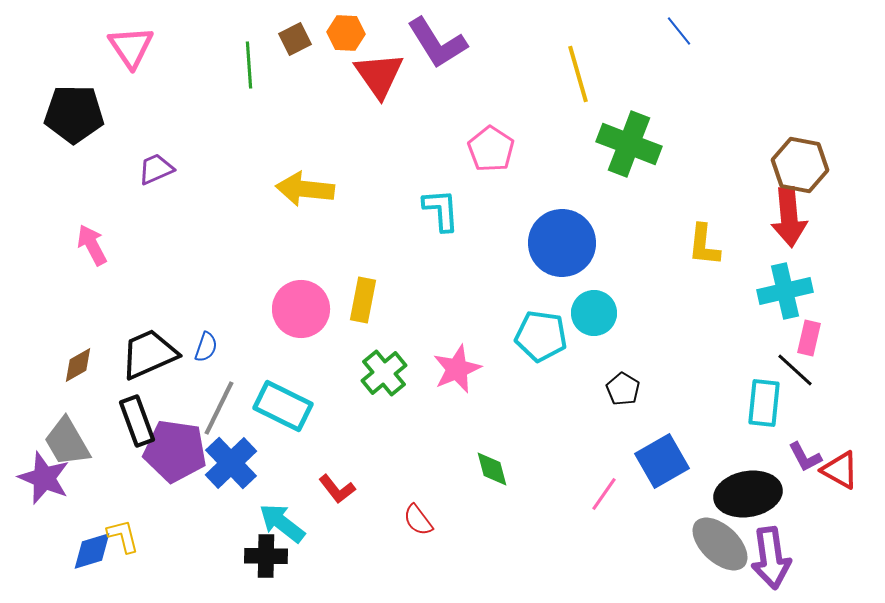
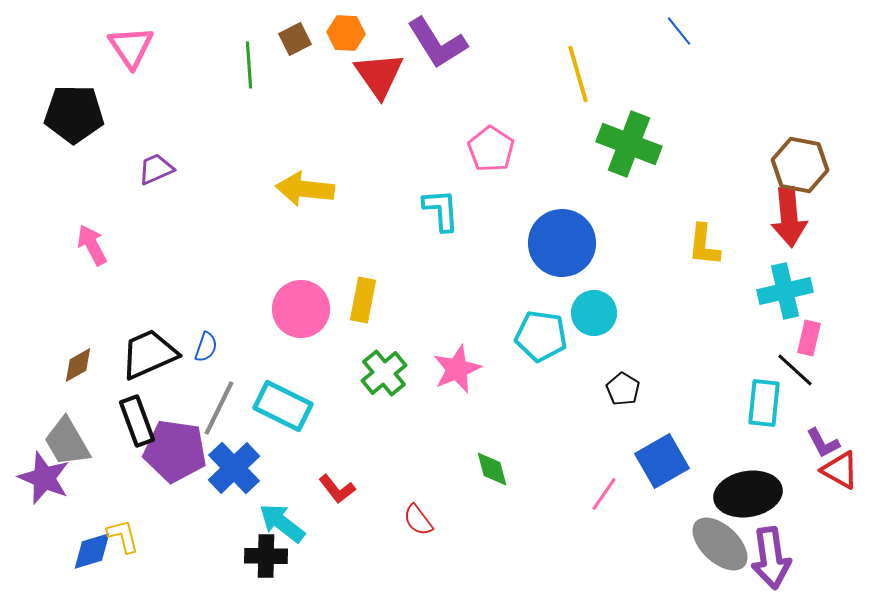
purple L-shape at (805, 457): moved 18 px right, 14 px up
blue cross at (231, 463): moved 3 px right, 5 px down
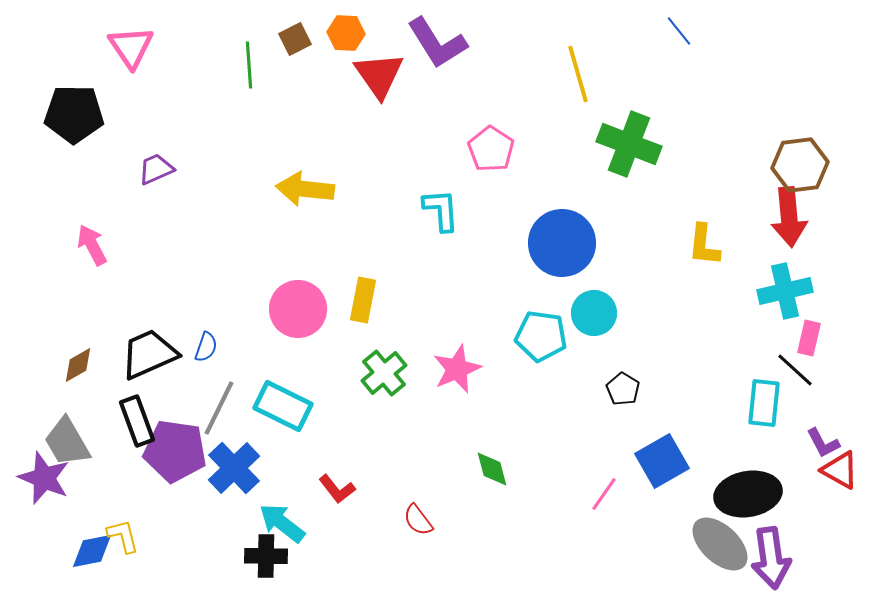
brown hexagon at (800, 165): rotated 18 degrees counterclockwise
pink circle at (301, 309): moved 3 px left
blue diamond at (92, 551): rotated 6 degrees clockwise
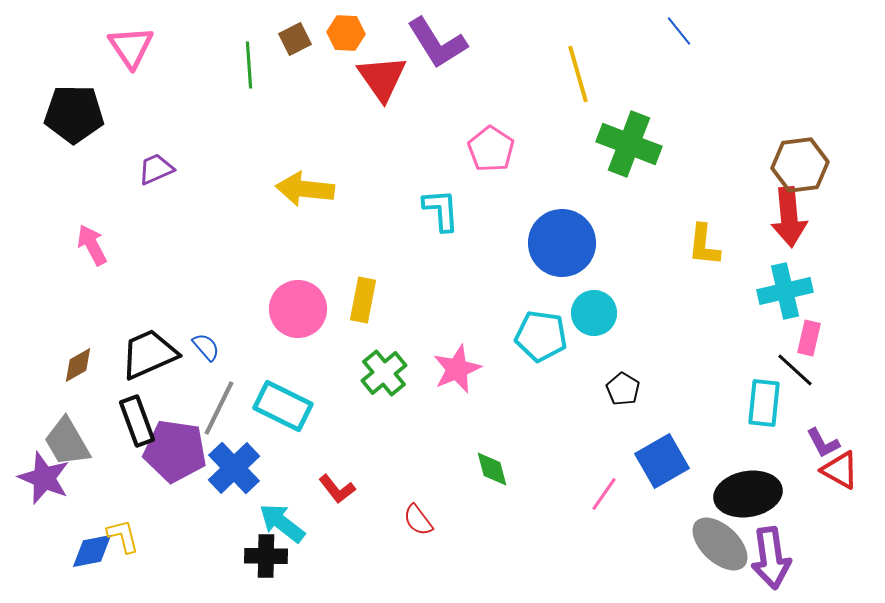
red triangle at (379, 75): moved 3 px right, 3 px down
blue semicircle at (206, 347): rotated 60 degrees counterclockwise
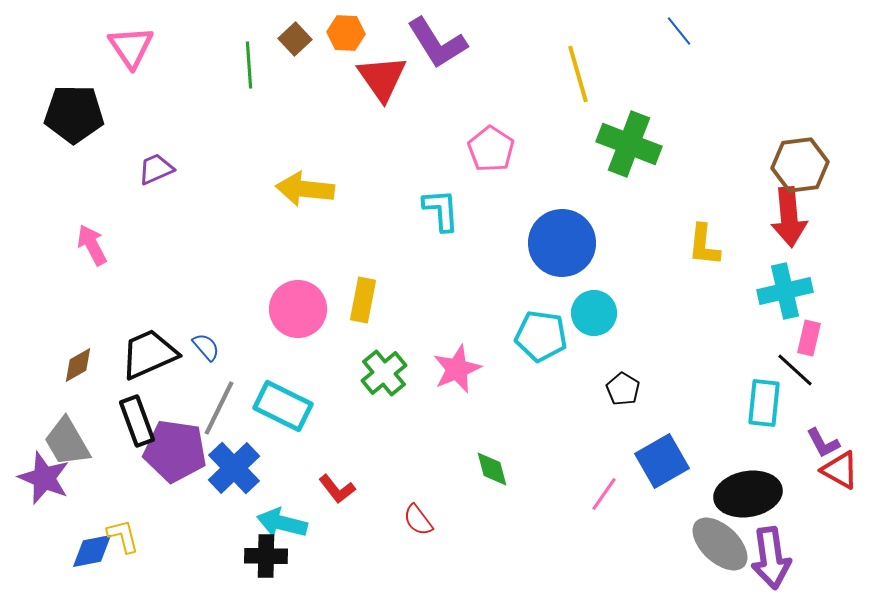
brown square at (295, 39): rotated 16 degrees counterclockwise
cyan arrow at (282, 523): rotated 24 degrees counterclockwise
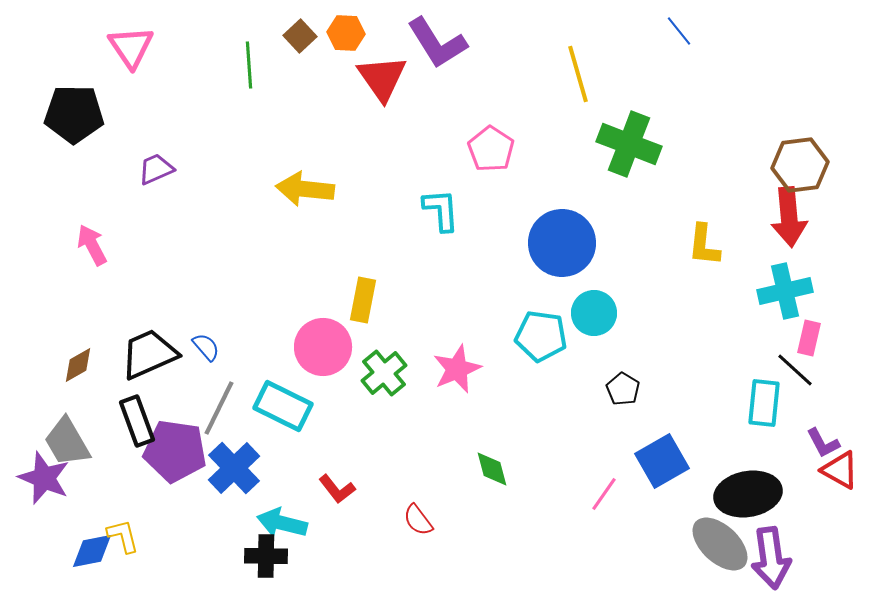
brown square at (295, 39): moved 5 px right, 3 px up
pink circle at (298, 309): moved 25 px right, 38 px down
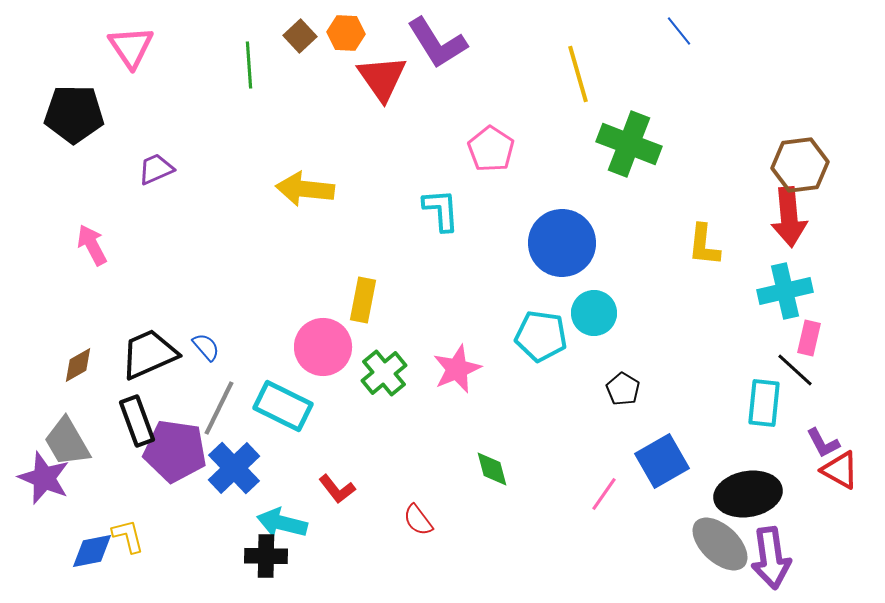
yellow L-shape at (123, 536): moved 5 px right
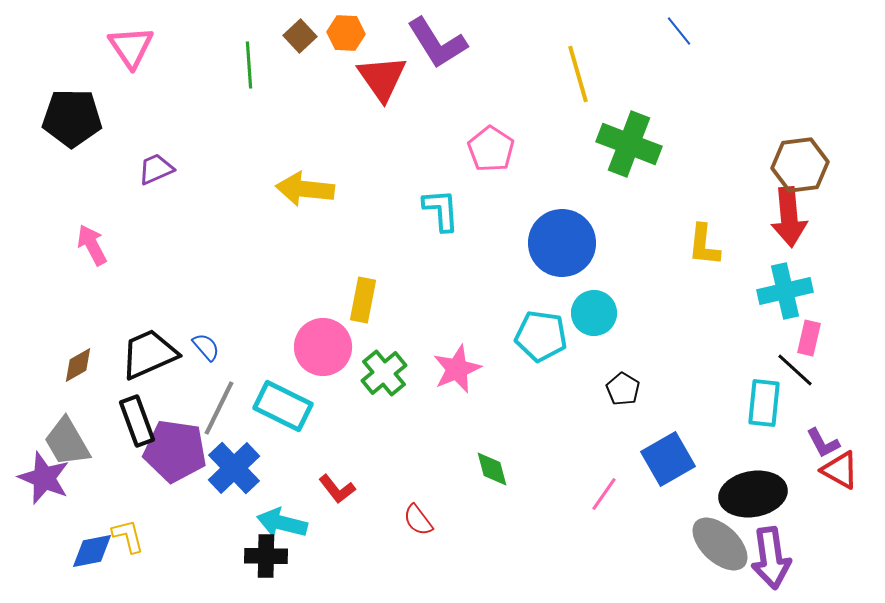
black pentagon at (74, 114): moved 2 px left, 4 px down
blue square at (662, 461): moved 6 px right, 2 px up
black ellipse at (748, 494): moved 5 px right
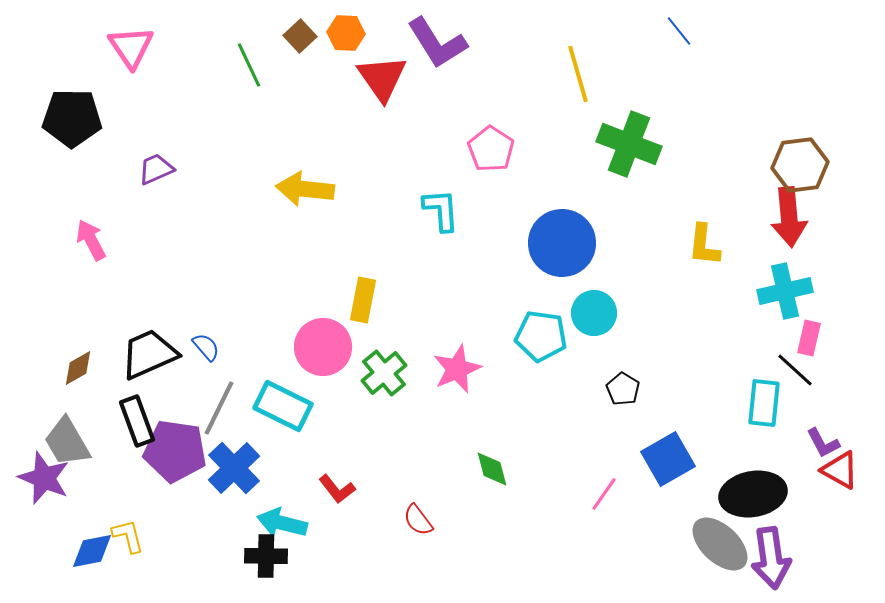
green line at (249, 65): rotated 21 degrees counterclockwise
pink arrow at (92, 245): moved 1 px left, 5 px up
brown diamond at (78, 365): moved 3 px down
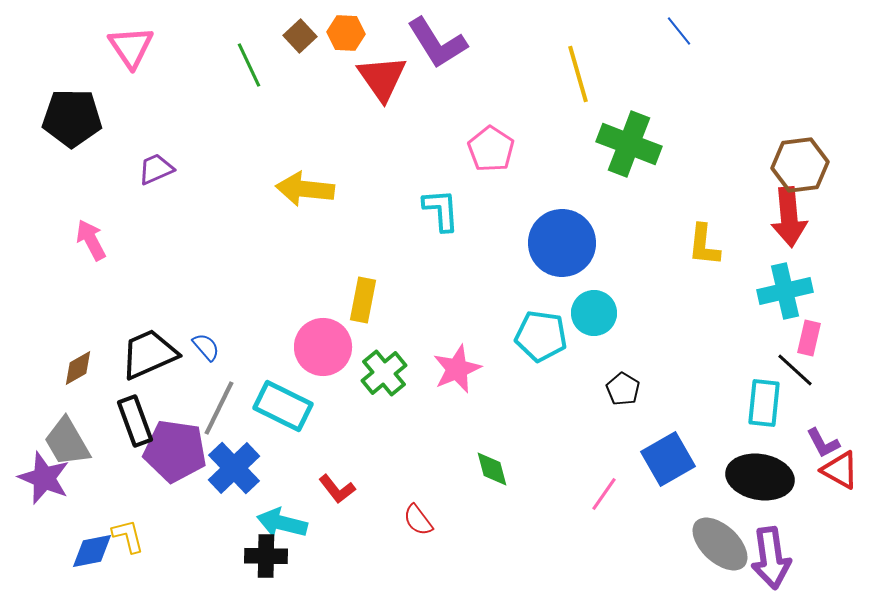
black rectangle at (137, 421): moved 2 px left
black ellipse at (753, 494): moved 7 px right, 17 px up; rotated 20 degrees clockwise
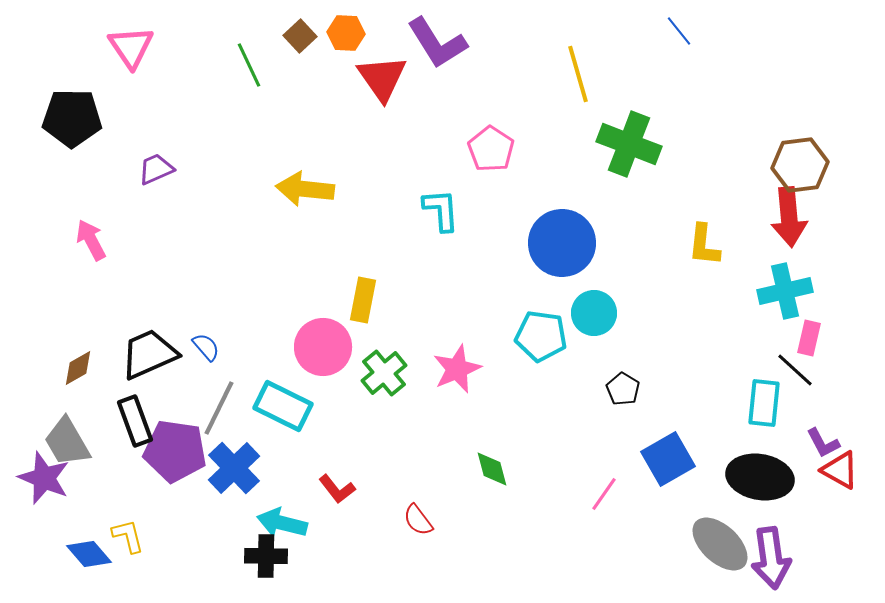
blue diamond at (92, 551): moved 3 px left, 3 px down; rotated 60 degrees clockwise
